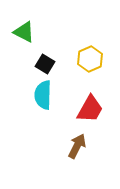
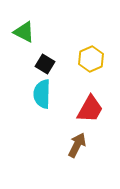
yellow hexagon: moved 1 px right
cyan semicircle: moved 1 px left, 1 px up
brown arrow: moved 1 px up
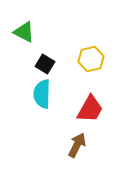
yellow hexagon: rotated 10 degrees clockwise
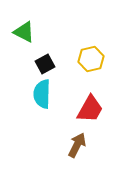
black square: rotated 30 degrees clockwise
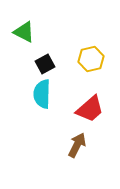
red trapezoid: rotated 20 degrees clockwise
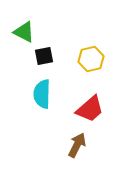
black square: moved 1 px left, 8 px up; rotated 18 degrees clockwise
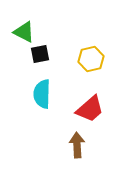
black square: moved 4 px left, 2 px up
brown arrow: rotated 30 degrees counterclockwise
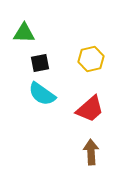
green triangle: moved 1 px down; rotated 25 degrees counterclockwise
black square: moved 9 px down
cyan semicircle: rotated 56 degrees counterclockwise
brown arrow: moved 14 px right, 7 px down
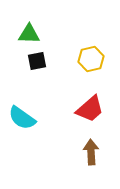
green triangle: moved 5 px right, 1 px down
black square: moved 3 px left, 2 px up
cyan semicircle: moved 20 px left, 24 px down
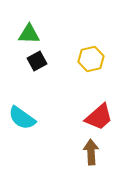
black square: rotated 18 degrees counterclockwise
red trapezoid: moved 9 px right, 8 px down
